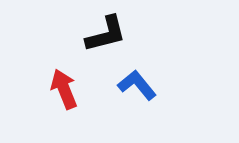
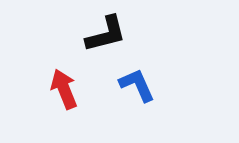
blue L-shape: rotated 15 degrees clockwise
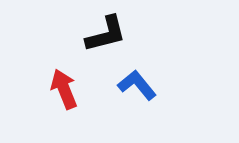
blue L-shape: rotated 15 degrees counterclockwise
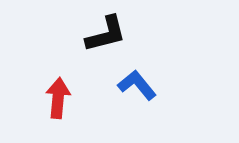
red arrow: moved 6 px left, 9 px down; rotated 27 degrees clockwise
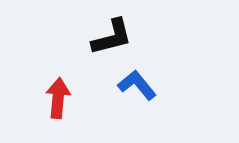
black L-shape: moved 6 px right, 3 px down
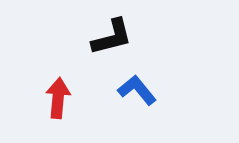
blue L-shape: moved 5 px down
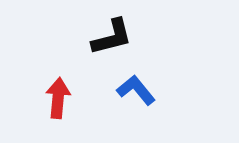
blue L-shape: moved 1 px left
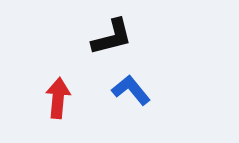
blue L-shape: moved 5 px left
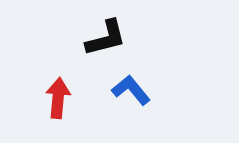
black L-shape: moved 6 px left, 1 px down
